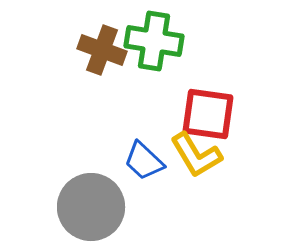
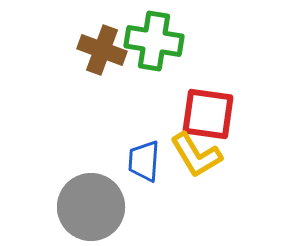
blue trapezoid: rotated 51 degrees clockwise
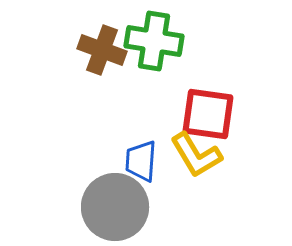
blue trapezoid: moved 3 px left
gray circle: moved 24 px right
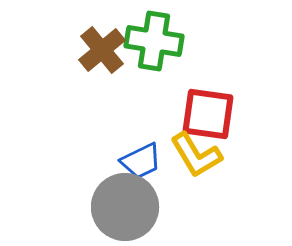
brown cross: rotated 30 degrees clockwise
blue trapezoid: rotated 120 degrees counterclockwise
gray circle: moved 10 px right
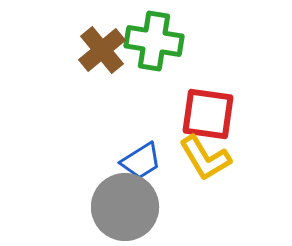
yellow L-shape: moved 9 px right, 3 px down
blue trapezoid: rotated 6 degrees counterclockwise
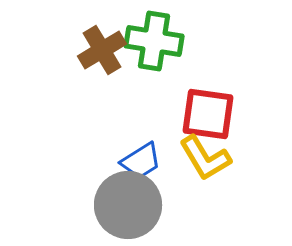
brown cross: rotated 9 degrees clockwise
gray circle: moved 3 px right, 2 px up
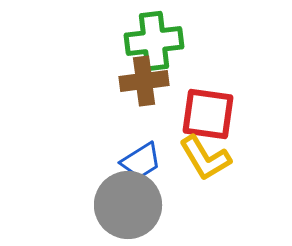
green cross: rotated 16 degrees counterclockwise
brown cross: moved 42 px right, 31 px down; rotated 24 degrees clockwise
